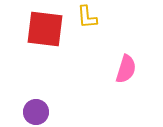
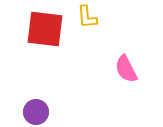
pink semicircle: rotated 136 degrees clockwise
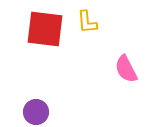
yellow L-shape: moved 5 px down
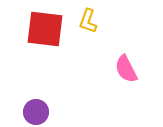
yellow L-shape: moved 1 px right, 1 px up; rotated 25 degrees clockwise
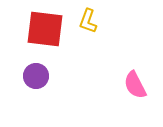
pink semicircle: moved 9 px right, 16 px down
purple circle: moved 36 px up
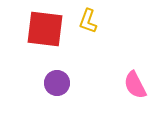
purple circle: moved 21 px right, 7 px down
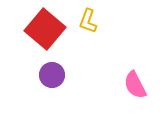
red square: rotated 33 degrees clockwise
purple circle: moved 5 px left, 8 px up
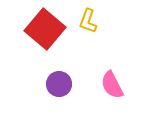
purple circle: moved 7 px right, 9 px down
pink semicircle: moved 23 px left
